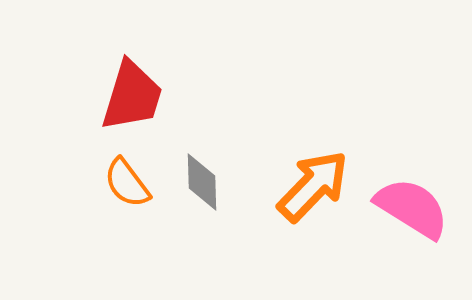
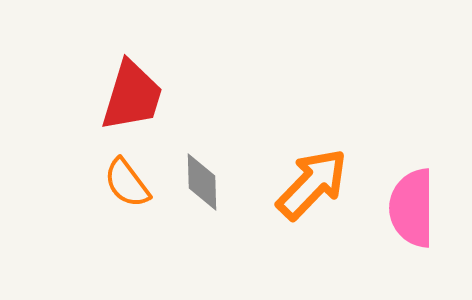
orange arrow: moved 1 px left, 2 px up
pink semicircle: rotated 122 degrees counterclockwise
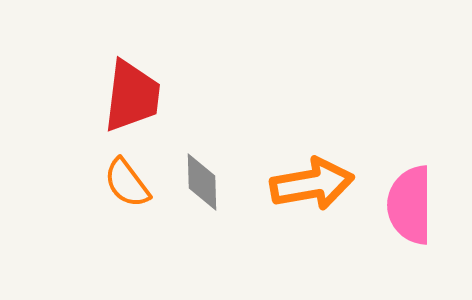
red trapezoid: rotated 10 degrees counterclockwise
orange arrow: rotated 36 degrees clockwise
pink semicircle: moved 2 px left, 3 px up
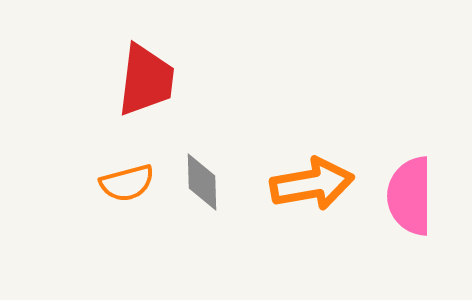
red trapezoid: moved 14 px right, 16 px up
orange semicircle: rotated 68 degrees counterclockwise
pink semicircle: moved 9 px up
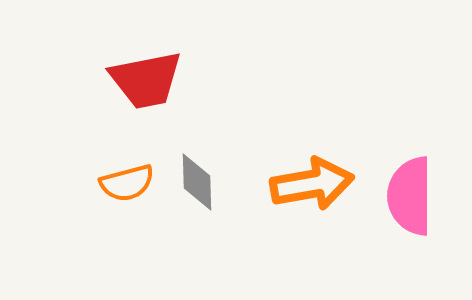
red trapezoid: rotated 72 degrees clockwise
gray diamond: moved 5 px left
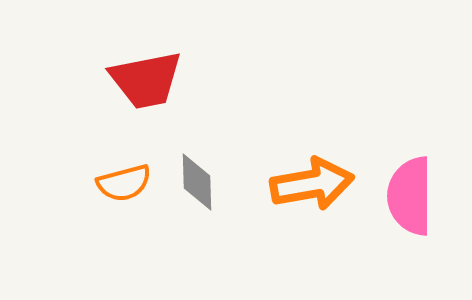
orange semicircle: moved 3 px left
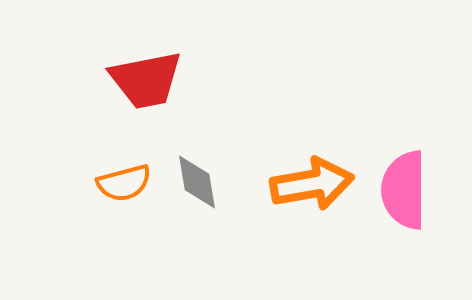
gray diamond: rotated 8 degrees counterclockwise
pink semicircle: moved 6 px left, 6 px up
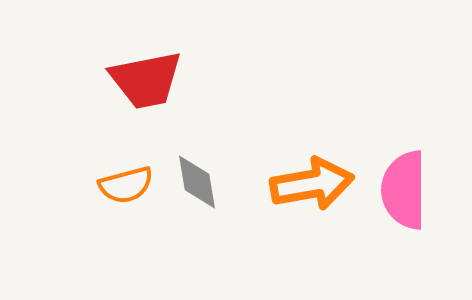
orange semicircle: moved 2 px right, 2 px down
